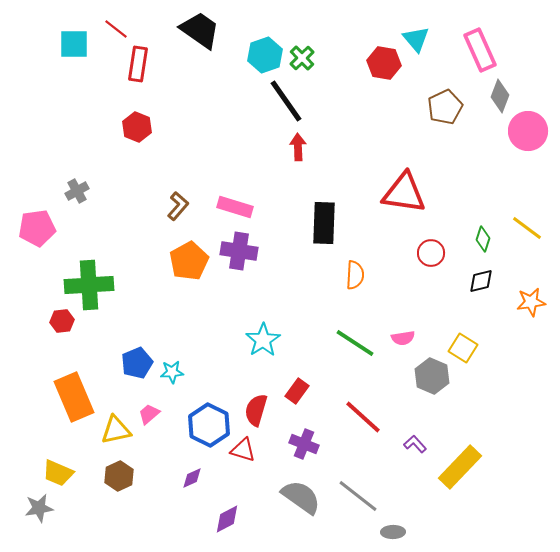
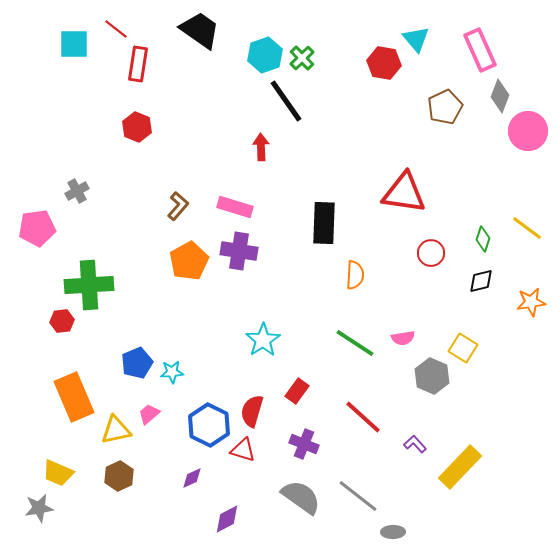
red arrow at (298, 147): moved 37 px left
red semicircle at (256, 410): moved 4 px left, 1 px down
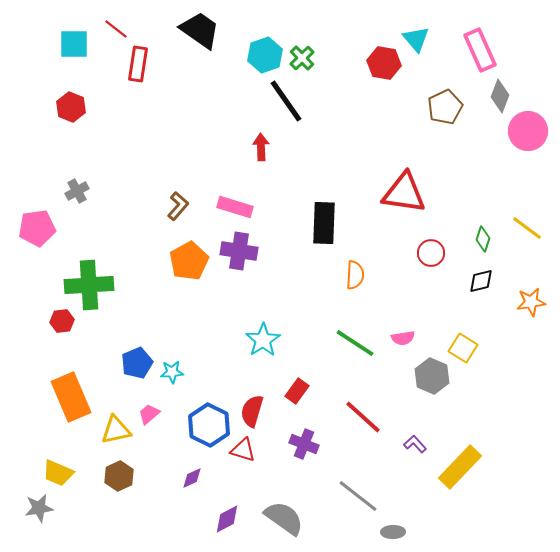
red hexagon at (137, 127): moved 66 px left, 20 px up
orange rectangle at (74, 397): moved 3 px left
gray semicircle at (301, 497): moved 17 px left, 21 px down
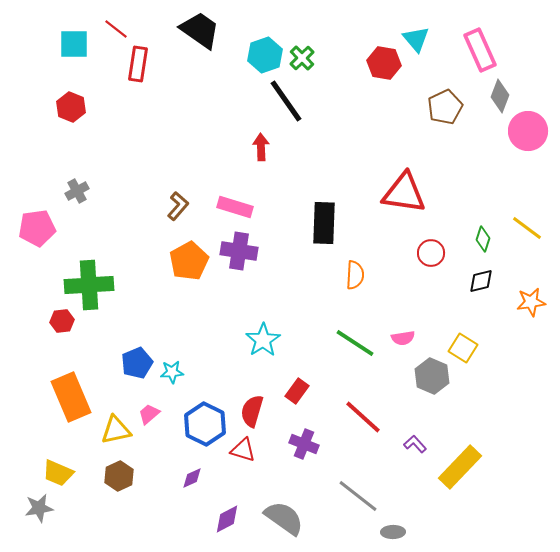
blue hexagon at (209, 425): moved 4 px left, 1 px up
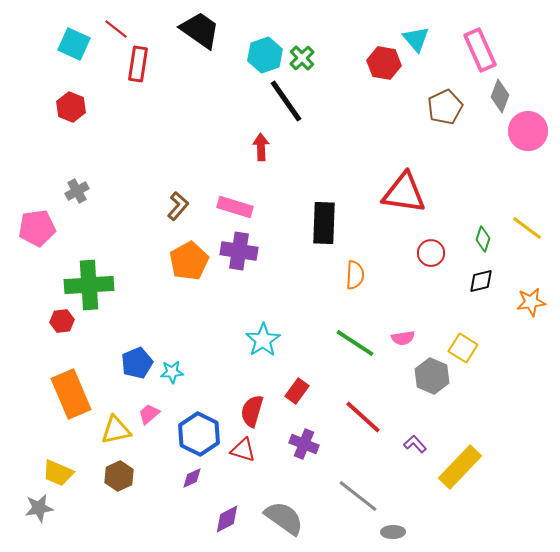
cyan square at (74, 44): rotated 24 degrees clockwise
orange rectangle at (71, 397): moved 3 px up
blue hexagon at (205, 424): moved 6 px left, 10 px down
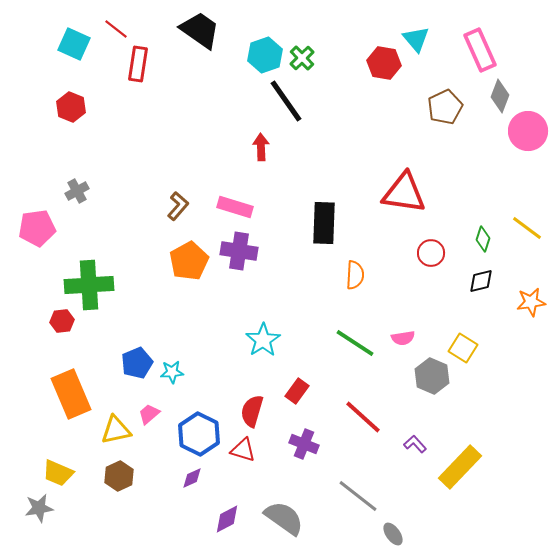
gray ellipse at (393, 532): moved 2 px down; rotated 55 degrees clockwise
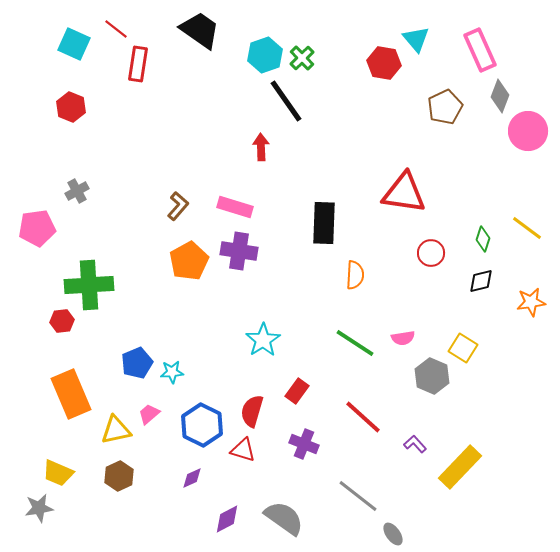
blue hexagon at (199, 434): moved 3 px right, 9 px up
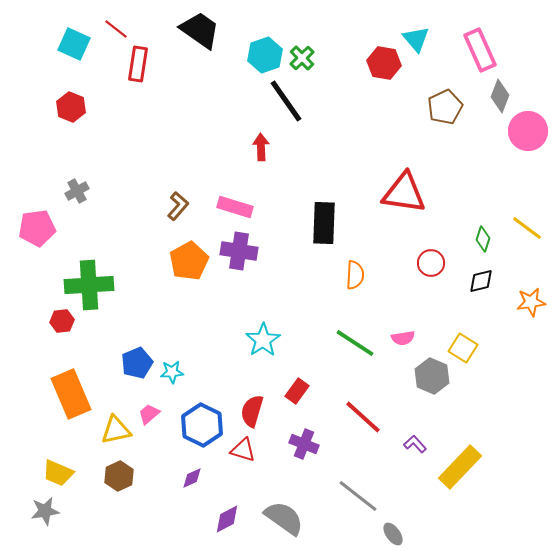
red circle at (431, 253): moved 10 px down
gray star at (39, 508): moved 6 px right, 3 px down
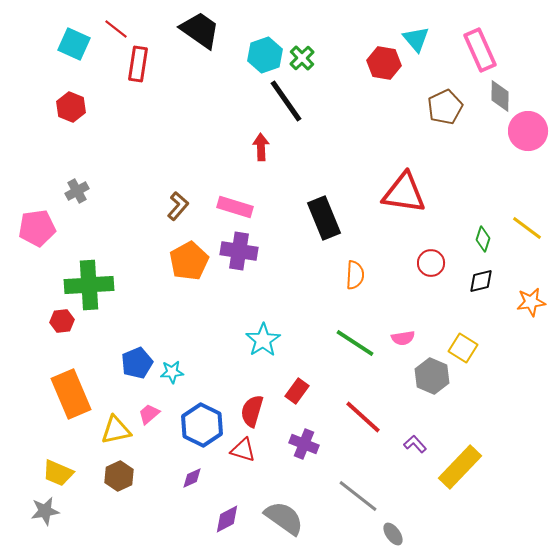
gray diamond at (500, 96): rotated 20 degrees counterclockwise
black rectangle at (324, 223): moved 5 px up; rotated 24 degrees counterclockwise
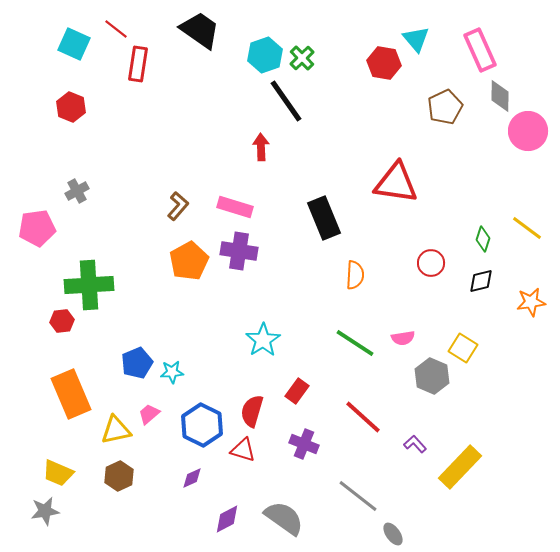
red triangle at (404, 193): moved 8 px left, 10 px up
